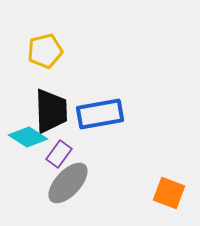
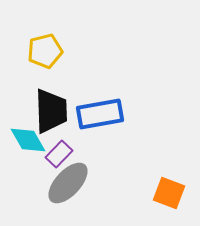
cyan diamond: moved 3 px down; rotated 27 degrees clockwise
purple rectangle: rotated 8 degrees clockwise
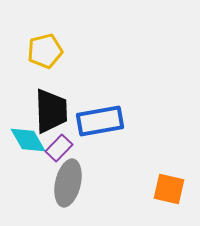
blue rectangle: moved 7 px down
purple rectangle: moved 6 px up
gray ellipse: rotated 30 degrees counterclockwise
orange square: moved 4 px up; rotated 8 degrees counterclockwise
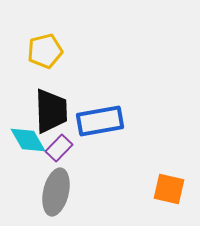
gray ellipse: moved 12 px left, 9 px down
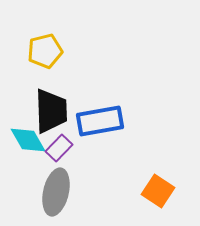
orange square: moved 11 px left, 2 px down; rotated 20 degrees clockwise
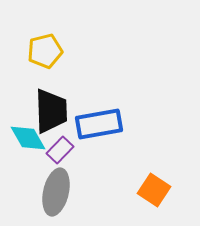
blue rectangle: moved 1 px left, 3 px down
cyan diamond: moved 2 px up
purple rectangle: moved 1 px right, 2 px down
orange square: moved 4 px left, 1 px up
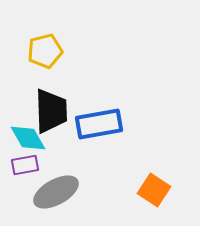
purple rectangle: moved 35 px left, 15 px down; rotated 36 degrees clockwise
gray ellipse: rotated 48 degrees clockwise
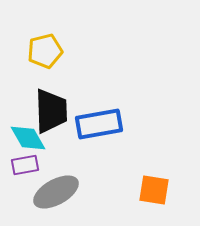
orange square: rotated 24 degrees counterclockwise
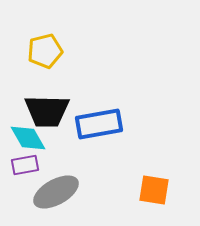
black trapezoid: moved 4 px left; rotated 93 degrees clockwise
